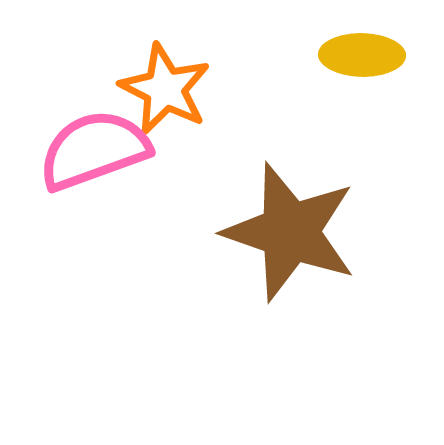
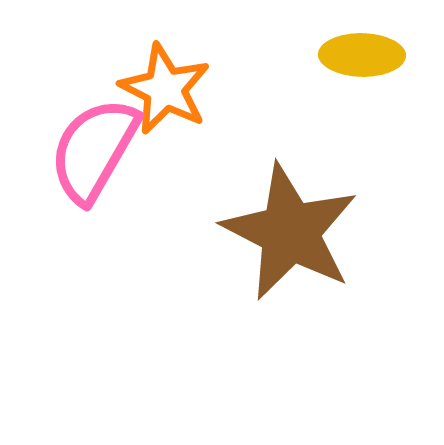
pink semicircle: rotated 40 degrees counterclockwise
brown star: rotated 8 degrees clockwise
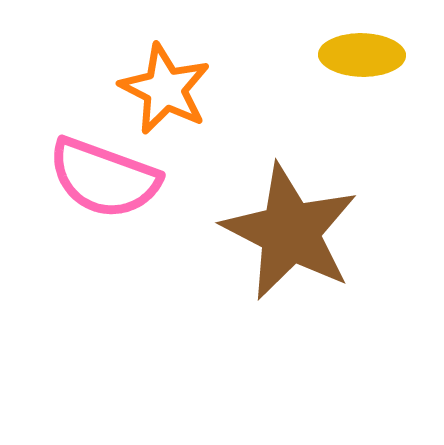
pink semicircle: moved 10 px right, 28 px down; rotated 100 degrees counterclockwise
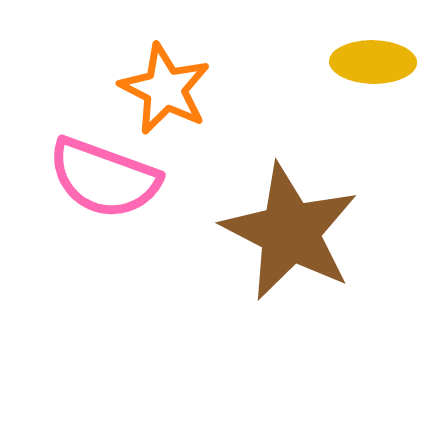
yellow ellipse: moved 11 px right, 7 px down
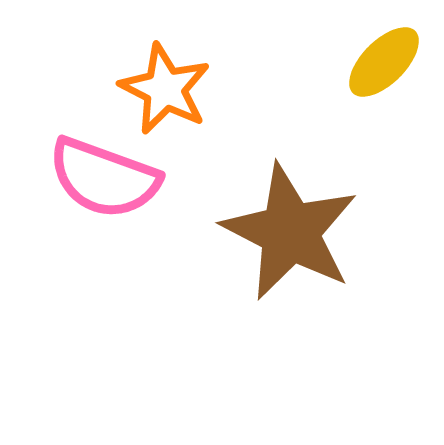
yellow ellipse: moved 11 px right; rotated 46 degrees counterclockwise
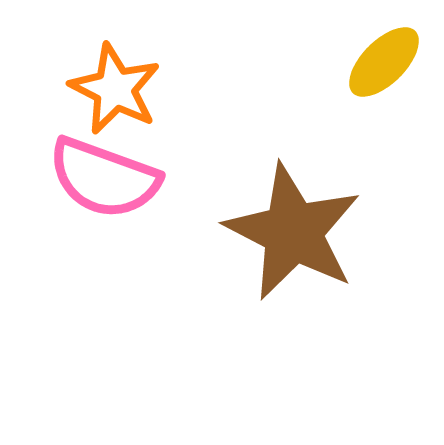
orange star: moved 50 px left
brown star: moved 3 px right
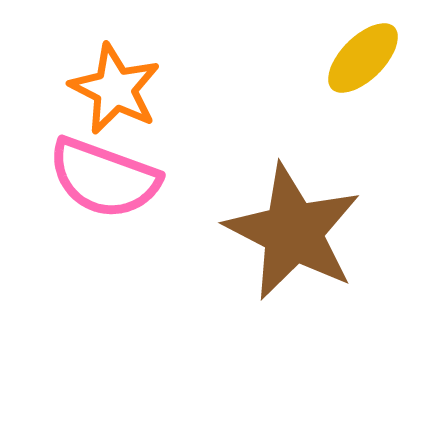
yellow ellipse: moved 21 px left, 4 px up
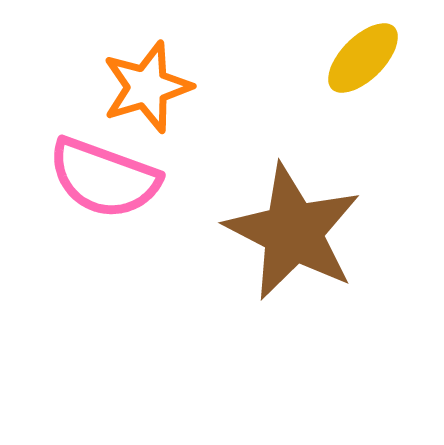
orange star: moved 32 px right, 2 px up; rotated 28 degrees clockwise
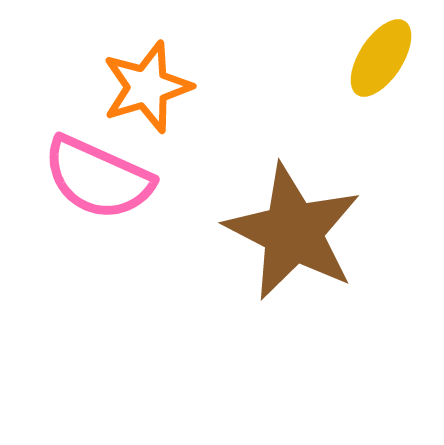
yellow ellipse: moved 18 px right; rotated 12 degrees counterclockwise
pink semicircle: moved 6 px left; rotated 4 degrees clockwise
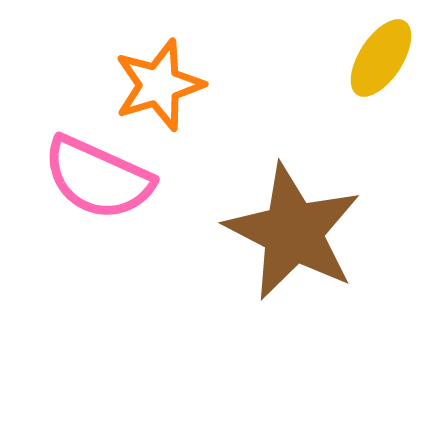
orange star: moved 12 px right, 2 px up
